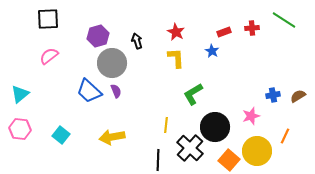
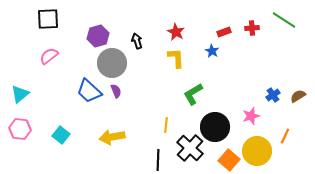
blue cross: rotated 24 degrees counterclockwise
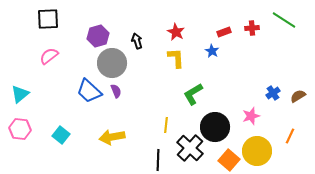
blue cross: moved 2 px up
orange line: moved 5 px right
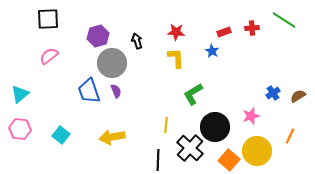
red star: rotated 24 degrees counterclockwise
blue trapezoid: rotated 28 degrees clockwise
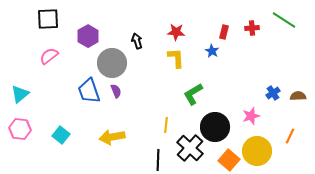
red rectangle: rotated 56 degrees counterclockwise
purple hexagon: moved 10 px left; rotated 15 degrees counterclockwise
brown semicircle: rotated 28 degrees clockwise
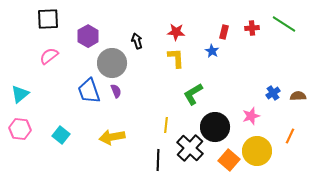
green line: moved 4 px down
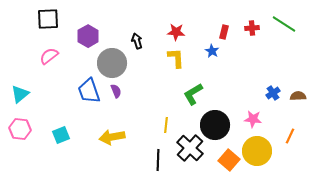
pink star: moved 2 px right, 3 px down; rotated 24 degrees clockwise
black circle: moved 2 px up
cyan square: rotated 30 degrees clockwise
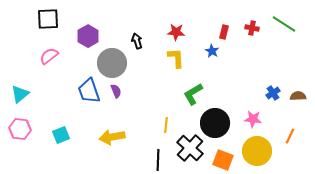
red cross: rotated 16 degrees clockwise
black circle: moved 2 px up
orange square: moved 6 px left; rotated 20 degrees counterclockwise
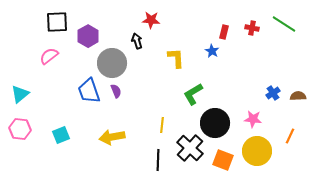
black square: moved 9 px right, 3 px down
red star: moved 25 px left, 12 px up
yellow line: moved 4 px left
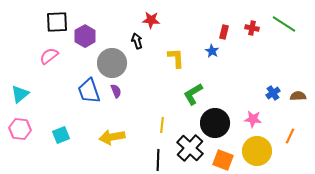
purple hexagon: moved 3 px left
